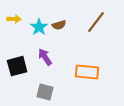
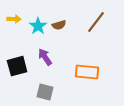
cyan star: moved 1 px left, 1 px up
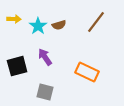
orange rectangle: rotated 20 degrees clockwise
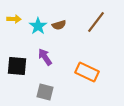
black square: rotated 20 degrees clockwise
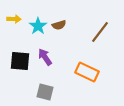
brown line: moved 4 px right, 10 px down
black square: moved 3 px right, 5 px up
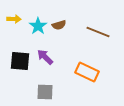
brown line: moved 2 px left; rotated 75 degrees clockwise
purple arrow: rotated 12 degrees counterclockwise
gray square: rotated 12 degrees counterclockwise
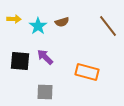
brown semicircle: moved 3 px right, 3 px up
brown line: moved 10 px right, 6 px up; rotated 30 degrees clockwise
orange rectangle: rotated 10 degrees counterclockwise
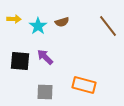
orange rectangle: moved 3 px left, 13 px down
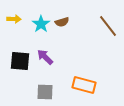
cyan star: moved 3 px right, 2 px up
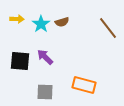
yellow arrow: moved 3 px right
brown line: moved 2 px down
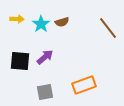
purple arrow: rotated 96 degrees clockwise
orange rectangle: rotated 35 degrees counterclockwise
gray square: rotated 12 degrees counterclockwise
